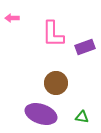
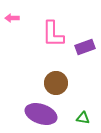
green triangle: moved 1 px right, 1 px down
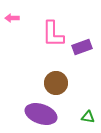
purple rectangle: moved 3 px left
green triangle: moved 5 px right, 1 px up
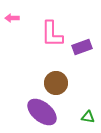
pink L-shape: moved 1 px left
purple ellipse: moved 1 px right, 2 px up; rotated 20 degrees clockwise
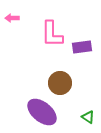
purple rectangle: rotated 12 degrees clockwise
brown circle: moved 4 px right
green triangle: rotated 24 degrees clockwise
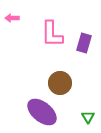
purple rectangle: moved 2 px right, 4 px up; rotated 66 degrees counterclockwise
green triangle: rotated 24 degrees clockwise
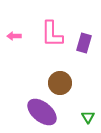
pink arrow: moved 2 px right, 18 px down
